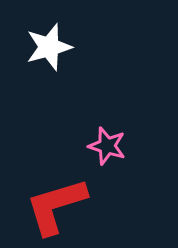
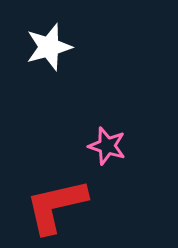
red L-shape: rotated 4 degrees clockwise
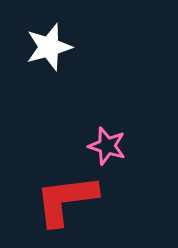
red L-shape: moved 10 px right, 6 px up; rotated 6 degrees clockwise
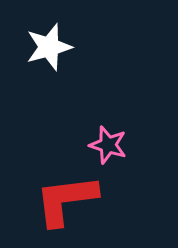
pink star: moved 1 px right, 1 px up
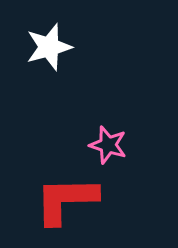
red L-shape: rotated 6 degrees clockwise
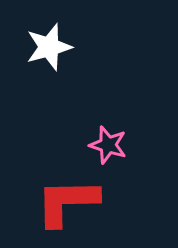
red L-shape: moved 1 px right, 2 px down
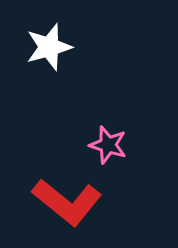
red L-shape: rotated 140 degrees counterclockwise
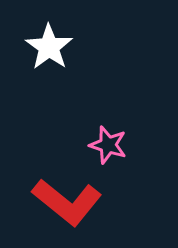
white star: rotated 21 degrees counterclockwise
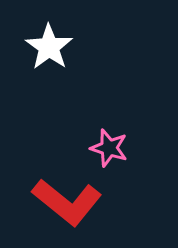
pink star: moved 1 px right, 3 px down
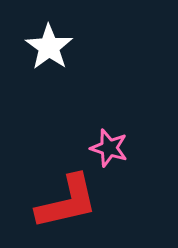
red L-shape: rotated 52 degrees counterclockwise
